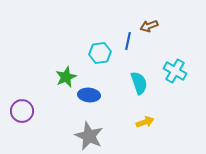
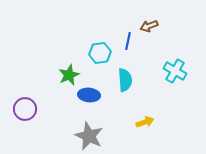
green star: moved 3 px right, 2 px up
cyan semicircle: moved 14 px left, 3 px up; rotated 15 degrees clockwise
purple circle: moved 3 px right, 2 px up
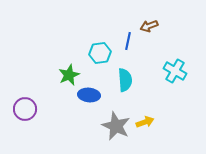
gray star: moved 27 px right, 10 px up
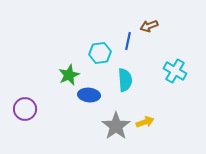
gray star: rotated 12 degrees clockwise
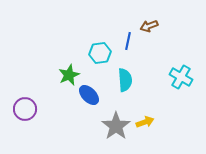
cyan cross: moved 6 px right, 6 px down
blue ellipse: rotated 40 degrees clockwise
